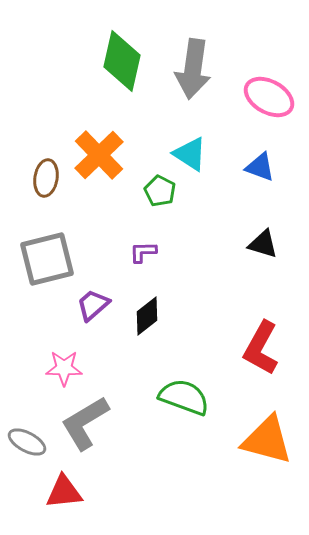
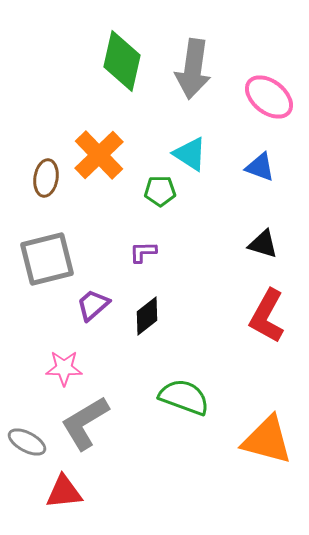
pink ellipse: rotated 9 degrees clockwise
green pentagon: rotated 28 degrees counterclockwise
red L-shape: moved 6 px right, 32 px up
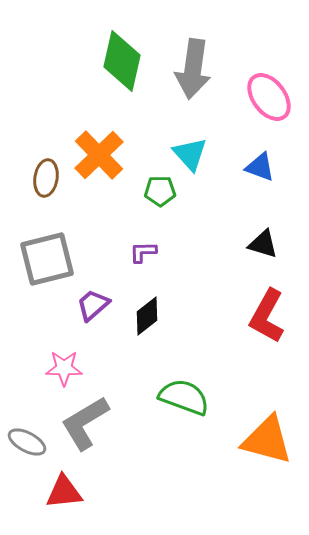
pink ellipse: rotated 15 degrees clockwise
cyan triangle: rotated 15 degrees clockwise
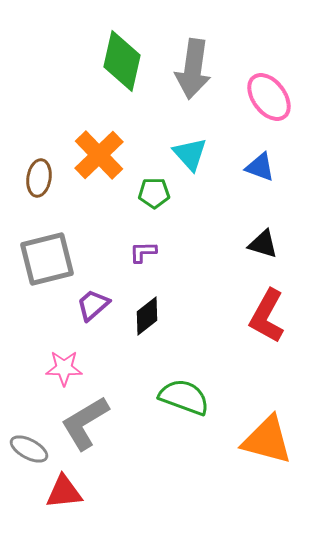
brown ellipse: moved 7 px left
green pentagon: moved 6 px left, 2 px down
gray ellipse: moved 2 px right, 7 px down
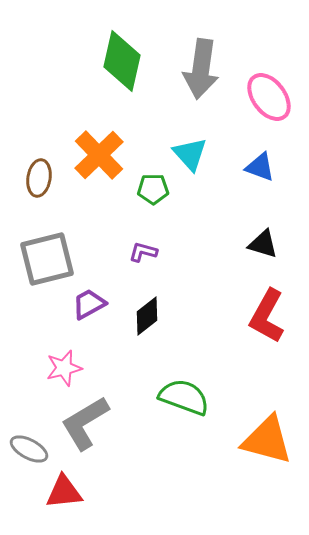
gray arrow: moved 8 px right
green pentagon: moved 1 px left, 4 px up
purple L-shape: rotated 16 degrees clockwise
purple trapezoid: moved 4 px left, 1 px up; rotated 12 degrees clockwise
pink star: rotated 15 degrees counterclockwise
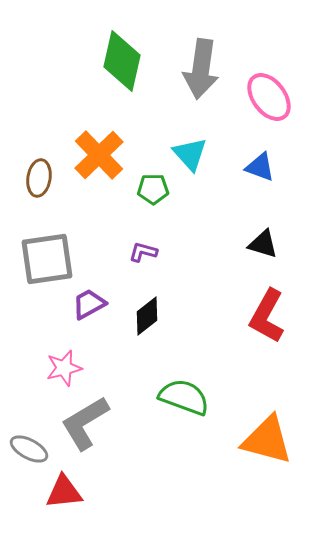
gray square: rotated 6 degrees clockwise
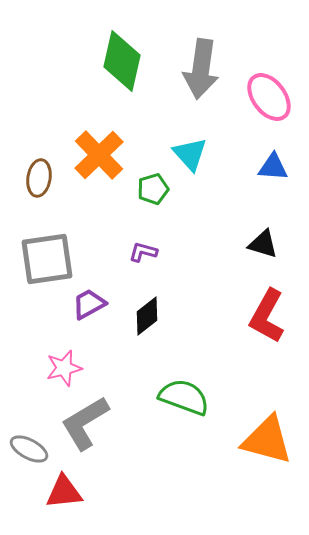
blue triangle: moved 13 px right; rotated 16 degrees counterclockwise
green pentagon: rotated 16 degrees counterclockwise
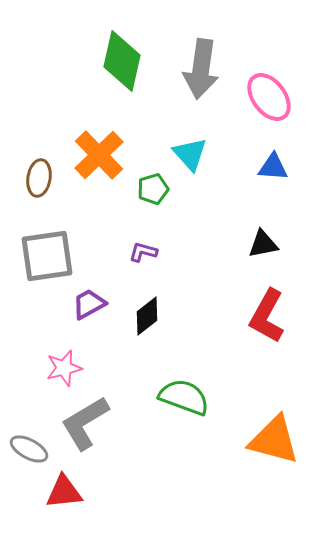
black triangle: rotated 28 degrees counterclockwise
gray square: moved 3 px up
orange triangle: moved 7 px right
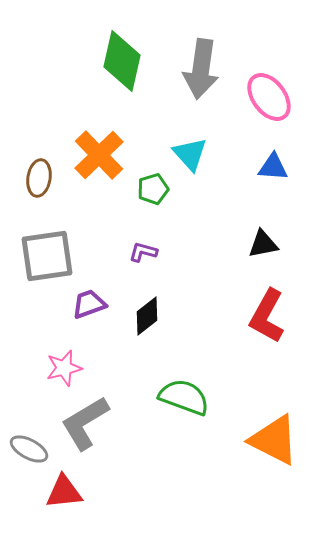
purple trapezoid: rotated 9 degrees clockwise
orange triangle: rotated 12 degrees clockwise
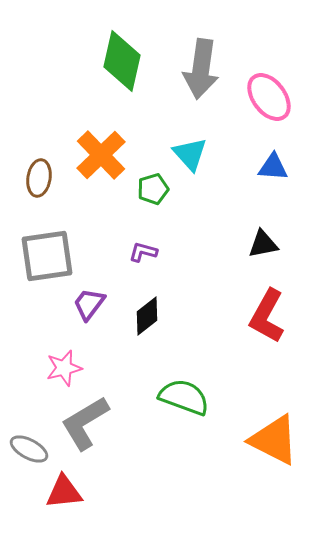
orange cross: moved 2 px right
purple trapezoid: rotated 33 degrees counterclockwise
